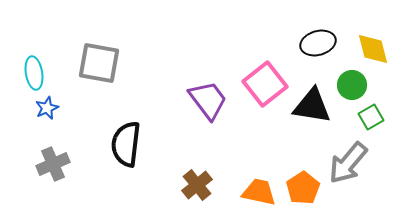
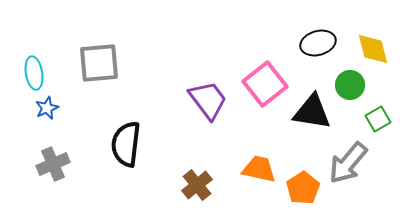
gray square: rotated 15 degrees counterclockwise
green circle: moved 2 px left
black triangle: moved 6 px down
green square: moved 7 px right, 2 px down
orange trapezoid: moved 23 px up
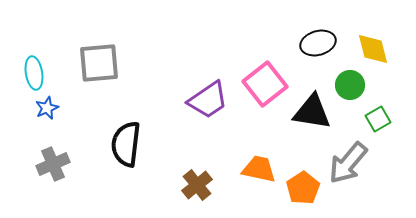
purple trapezoid: rotated 93 degrees clockwise
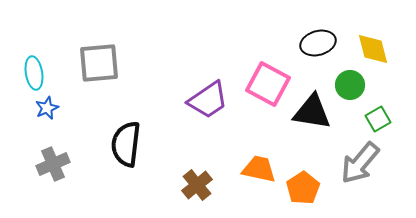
pink square: moved 3 px right; rotated 24 degrees counterclockwise
gray arrow: moved 12 px right
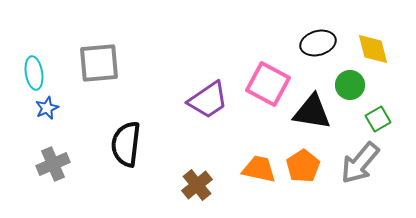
orange pentagon: moved 22 px up
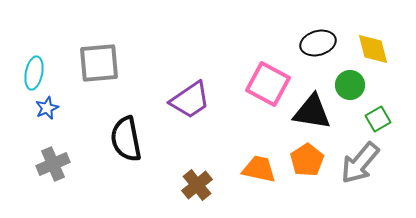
cyan ellipse: rotated 20 degrees clockwise
purple trapezoid: moved 18 px left
black semicircle: moved 5 px up; rotated 18 degrees counterclockwise
orange pentagon: moved 4 px right, 6 px up
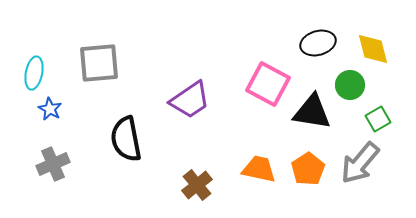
blue star: moved 3 px right, 1 px down; rotated 20 degrees counterclockwise
orange pentagon: moved 1 px right, 9 px down
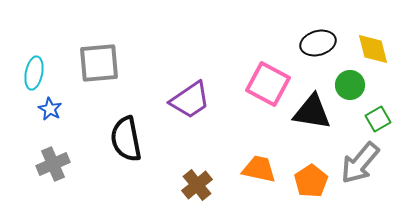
orange pentagon: moved 3 px right, 12 px down
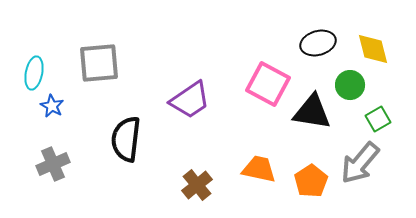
blue star: moved 2 px right, 3 px up
black semicircle: rotated 18 degrees clockwise
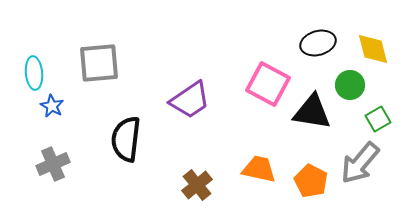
cyan ellipse: rotated 16 degrees counterclockwise
orange pentagon: rotated 12 degrees counterclockwise
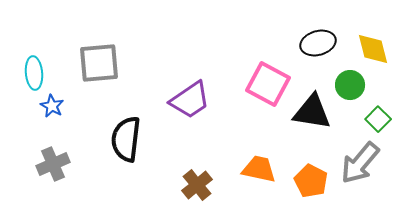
green square: rotated 15 degrees counterclockwise
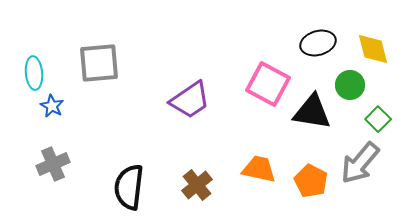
black semicircle: moved 3 px right, 48 px down
